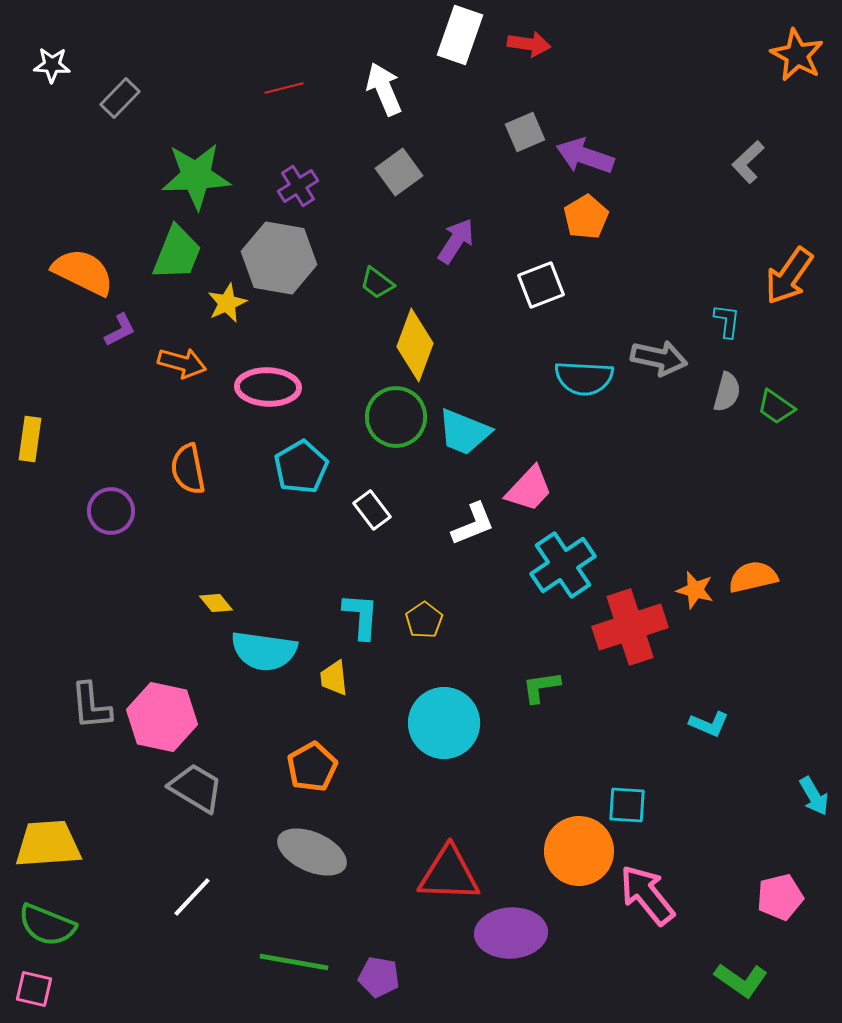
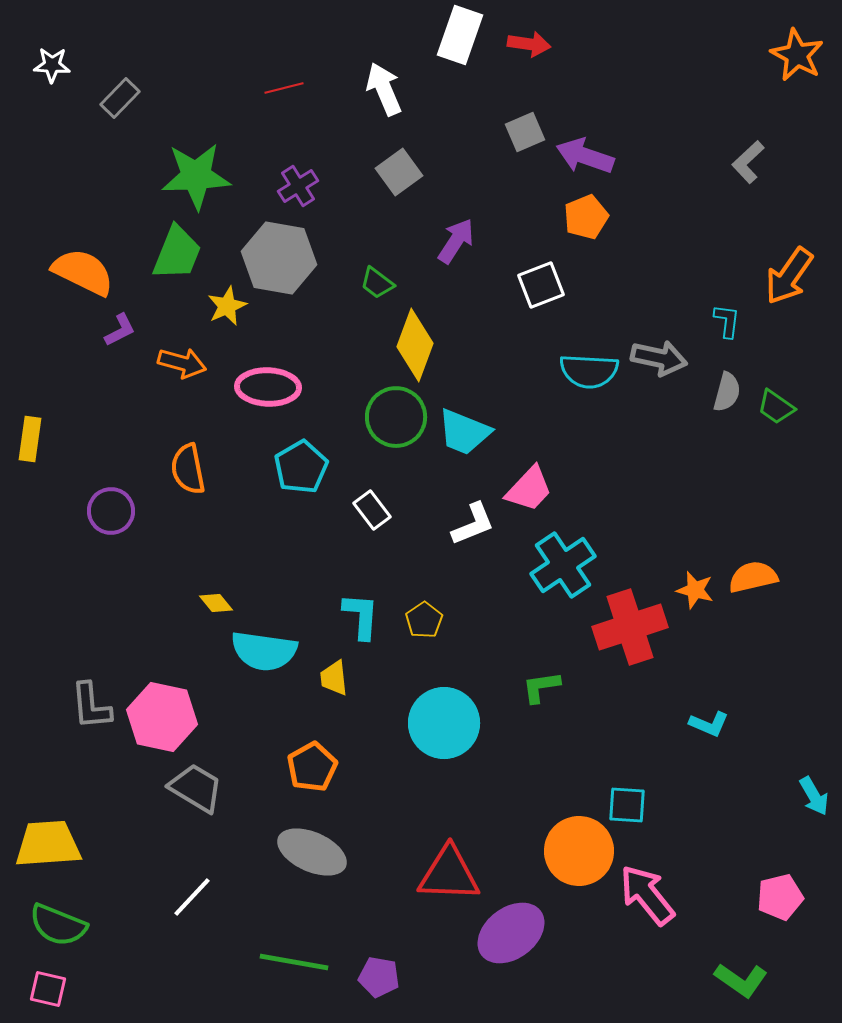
orange pentagon at (586, 217): rotated 9 degrees clockwise
yellow star at (227, 303): moved 3 px down
cyan semicircle at (584, 378): moved 5 px right, 7 px up
green semicircle at (47, 925): moved 11 px right
purple ellipse at (511, 933): rotated 34 degrees counterclockwise
pink square at (34, 989): moved 14 px right
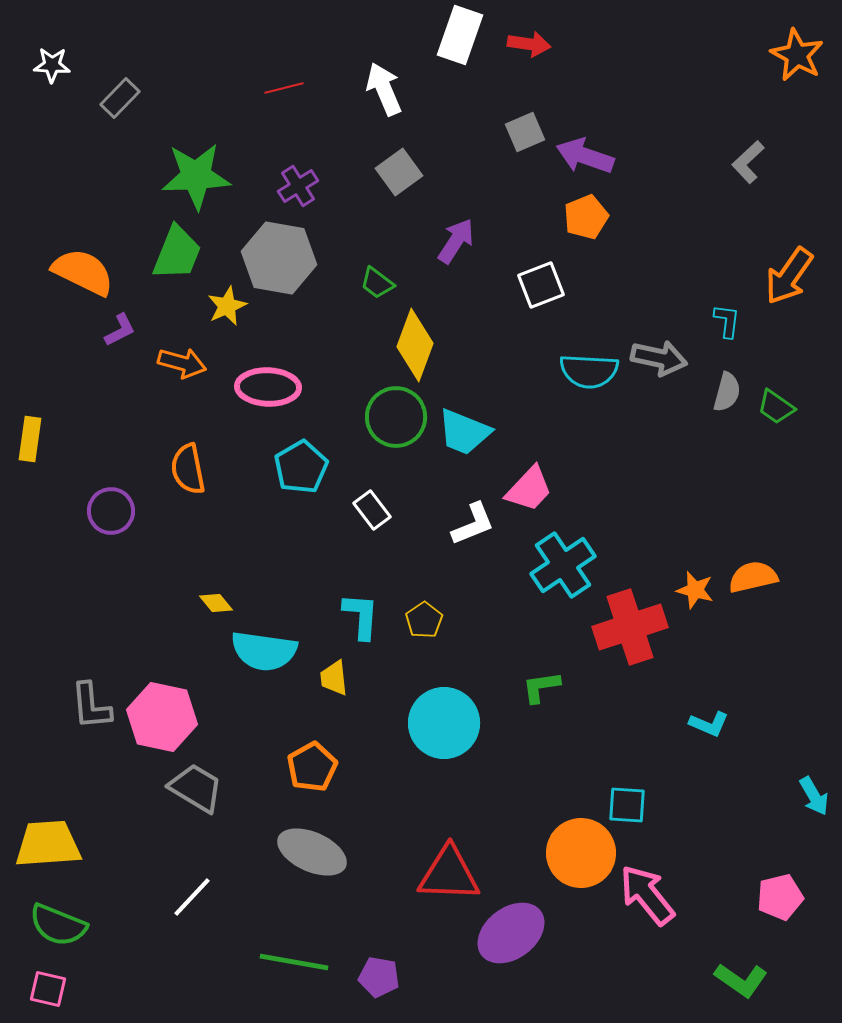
orange circle at (579, 851): moved 2 px right, 2 px down
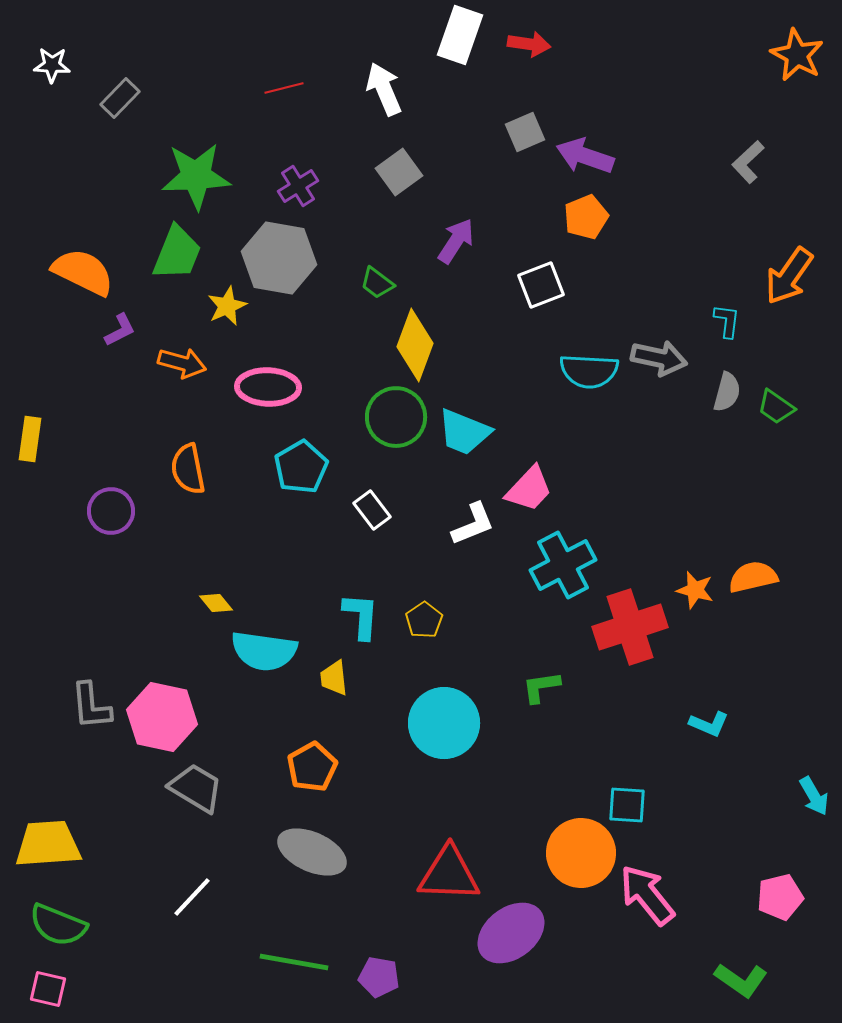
cyan cross at (563, 565): rotated 6 degrees clockwise
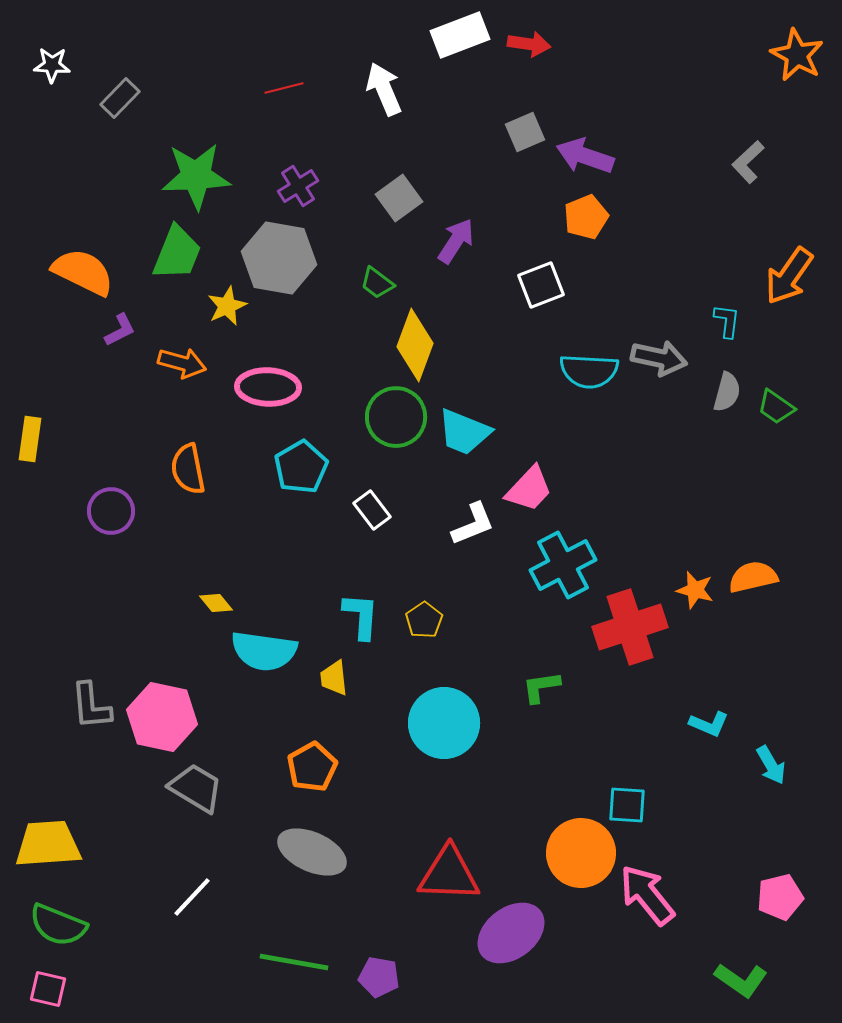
white rectangle at (460, 35): rotated 50 degrees clockwise
gray square at (399, 172): moved 26 px down
cyan arrow at (814, 796): moved 43 px left, 31 px up
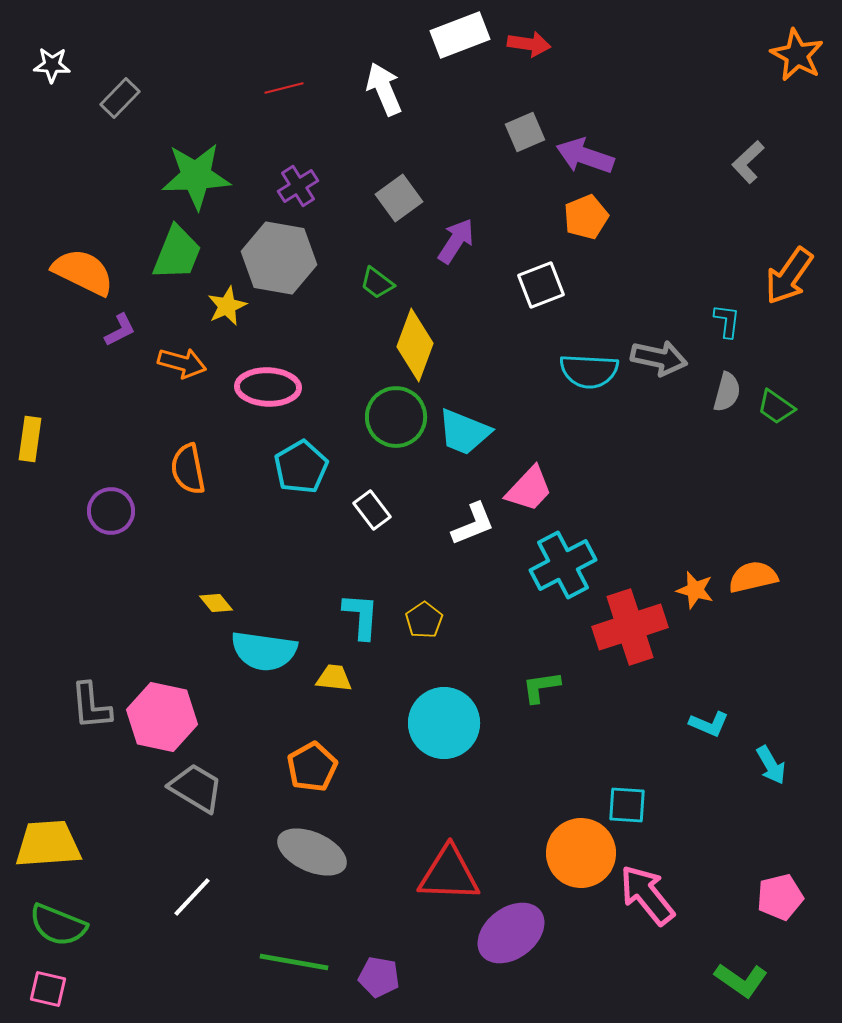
yellow trapezoid at (334, 678): rotated 102 degrees clockwise
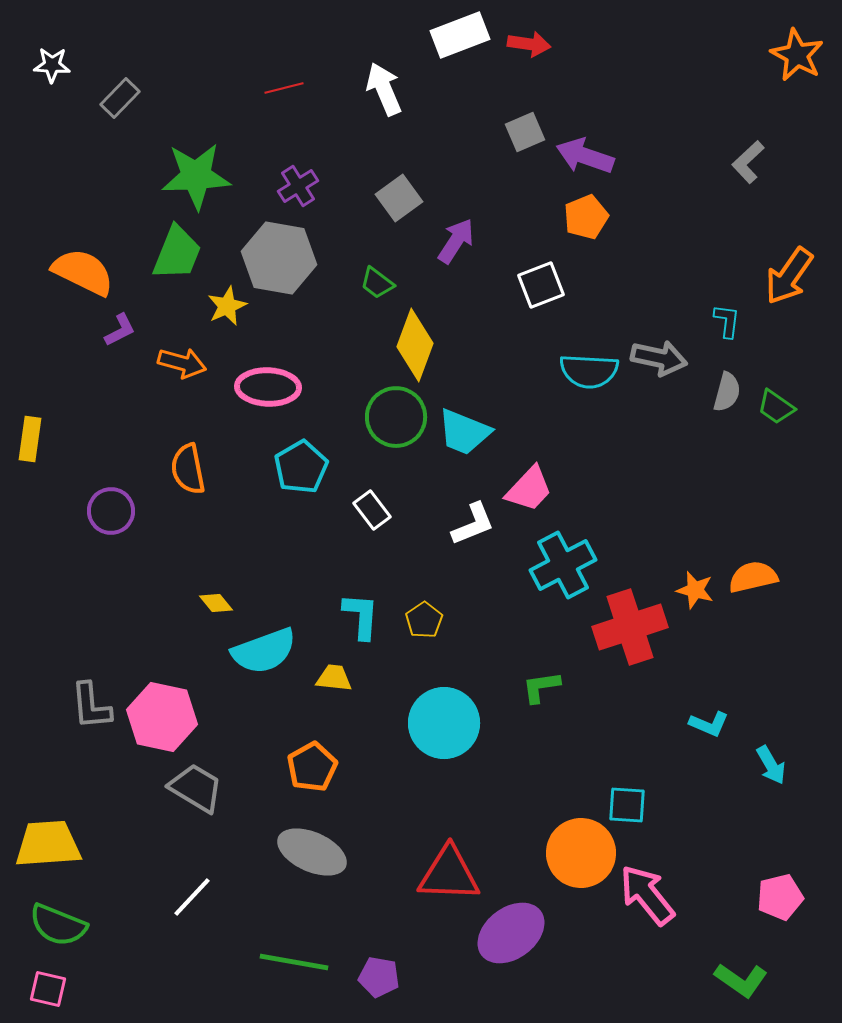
cyan semicircle at (264, 651): rotated 28 degrees counterclockwise
